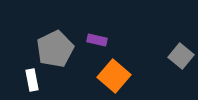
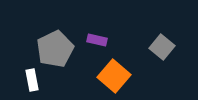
gray square: moved 19 px left, 9 px up
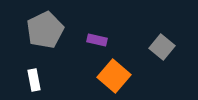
gray pentagon: moved 10 px left, 19 px up
white rectangle: moved 2 px right
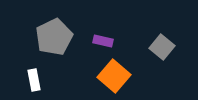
gray pentagon: moved 9 px right, 7 px down
purple rectangle: moved 6 px right, 1 px down
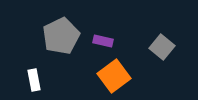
gray pentagon: moved 7 px right, 1 px up
orange square: rotated 12 degrees clockwise
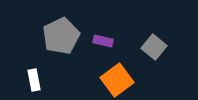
gray square: moved 8 px left
orange square: moved 3 px right, 4 px down
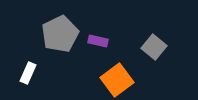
gray pentagon: moved 1 px left, 2 px up
purple rectangle: moved 5 px left
white rectangle: moved 6 px left, 7 px up; rotated 35 degrees clockwise
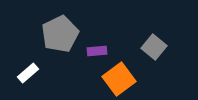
purple rectangle: moved 1 px left, 10 px down; rotated 18 degrees counterclockwise
white rectangle: rotated 25 degrees clockwise
orange square: moved 2 px right, 1 px up
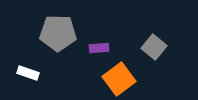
gray pentagon: moved 2 px left, 1 px up; rotated 27 degrees clockwise
purple rectangle: moved 2 px right, 3 px up
white rectangle: rotated 60 degrees clockwise
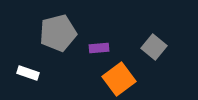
gray pentagon: rotated 15 degrees counterclockwise
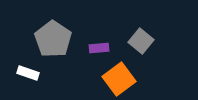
gray pentagon: moved 5 px left, 6 px down; rotated 24 degrees counterclockwise
gray square: moved 13 px left, 6 px up
